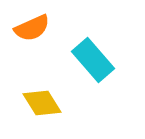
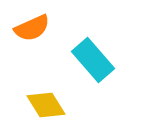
yellow diamond: moved 4 px right, 2 px down
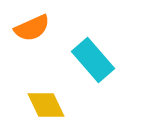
yellow diamond: rotated 6 degrees clockwise
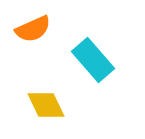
orange semicircle: moved 1 px right, 1 px down
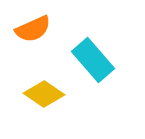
yellow diamond: moved 2 px left, 11 px up; rotated 30 degrees counterclockwise
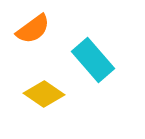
orange semicircle: rotated 12 degrees counterclockwise
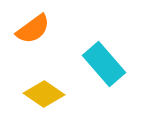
cyan rectangle: moved 11 px right, 4 px down
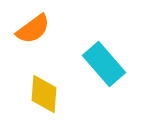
yellow diamond: rotated 60 degrees clockwise
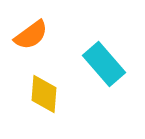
orange semicircle: moved 2 px left, 6 px down
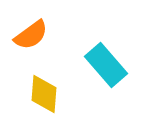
cyan rectangle: moved 2 px right, 1 px down
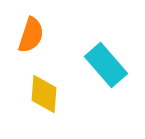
orange semicircle: rotated 36 degrees counterclockwise
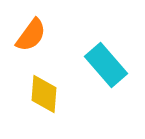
orange semicircle: rotated 18 degrees clockwise
